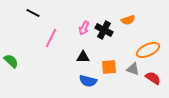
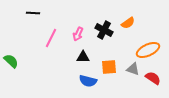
black line: rotated 24 degrees counterclockwise
orange semicircle: moved 3 px down; rotated 16 degrees counterclockwise
pink arrow: moved 6 px left, 6 px down
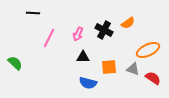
pink line: moved 2 px left
green semicircle: moved 4 px right, 2 px down
blue semicircle: moved 2 px down
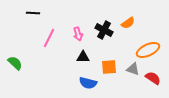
pink arrow: rotated 40 degrees counterclockwise
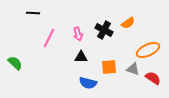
black triangle: moved 2 px left
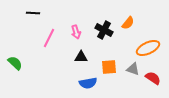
orange semicircle: rotated 16 degrees counterclockwise
pink arrow: moved 2 px left, 2 px up
orange ellipse: moved 2 px up
blue semicircle: rotated 24 degrees counterclockwise
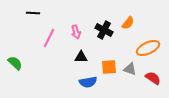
gray triangle: moved 3 px left
blue semicircle: moved 1 px up
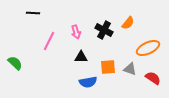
pink line: moved 3 px down
orange square: moved 1 px left
